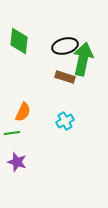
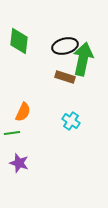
cyan cross: moved 6 px right; rotated 30 degrees counterclockwise
purple star: moved 2 px right, 1 px down
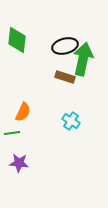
green diamond: moved 2 px left, 1 px up
purple star: rotated 12 degrees counterclockwise
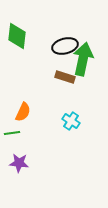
green diamond: moved 4 px up
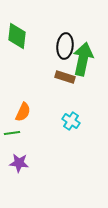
black ellipse: rotated 70 degrees counterclockwise
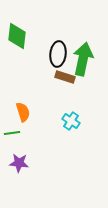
black ellipse: moved 7 px left, 8 px down
orange semicircle: rotated 42 degrees counterclockwise
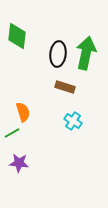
green arrow: moved 3 px right, 6 px up
brown rectangle: moved 10 px down
cyan cross: moved 2 px right
green line: rotated 21 degrees counterclockwise
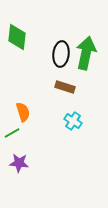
green diamond: moved 1 px down
black ellipse: moved 3 px right
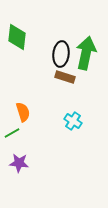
brown rectangle: moved 10 px up
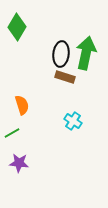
green diamond: moved 10 px up; rotated 24 degrees clockwise
orange semicircle: moved 1 px left, 7 px up
